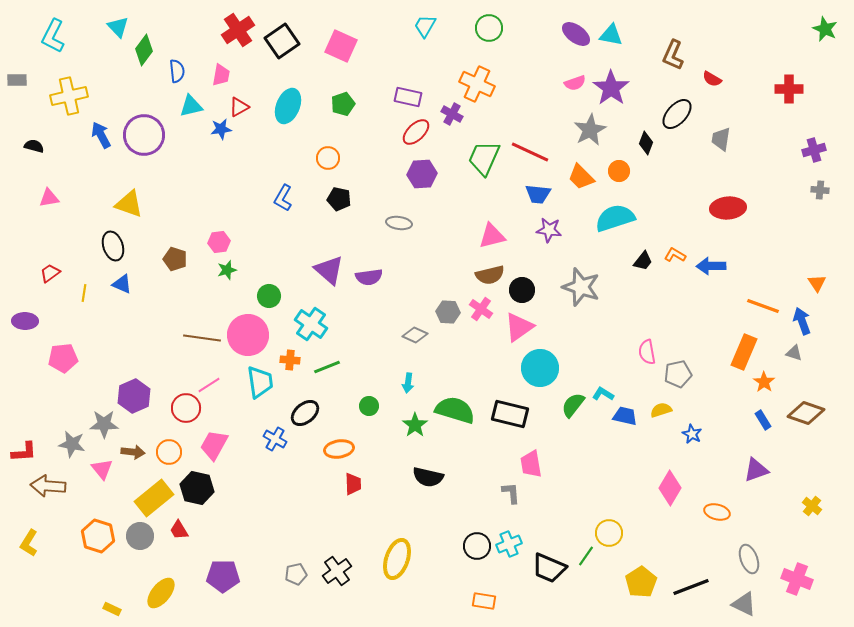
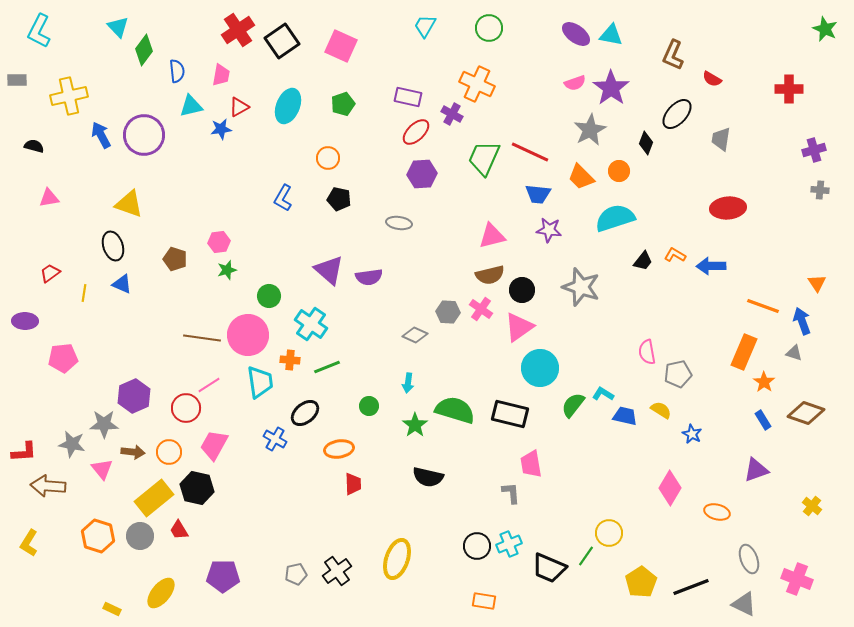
cyan L-shape at (53, 36): moved 14 px left, 5 px up
yellow semicircle at (661, 410): rotated 50 degrees clockwise
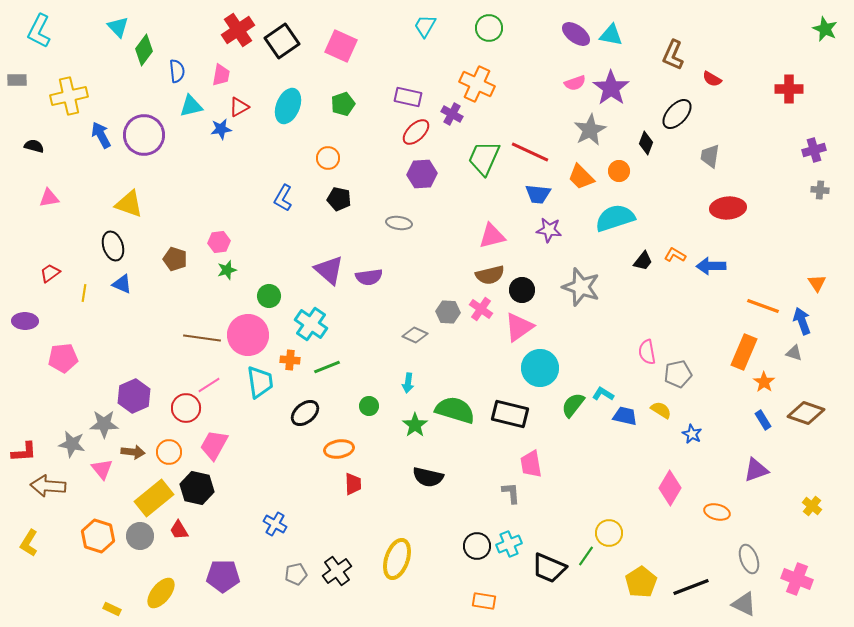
gray trapezoid at (721, 139): moved 11 px left, 17 px down
blue cross at (275, 439): moved 85 px down
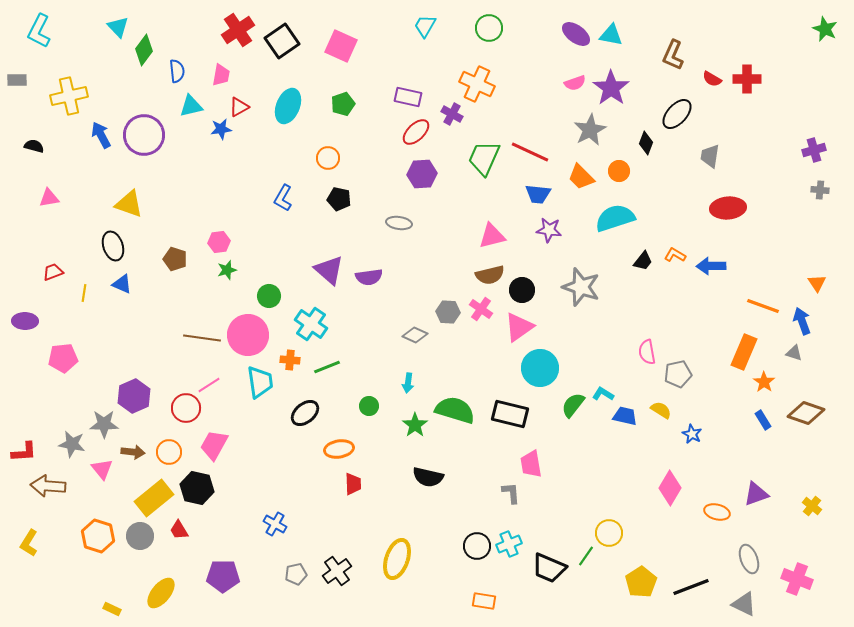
red cross at (789, 89): moved 42 px left, 10 px up
red trapezoid at (50, 273): moved 3 px right, 1 px up; rotated 15 degrees clockwise
purple triangle at (756, 470): moved 24 px down
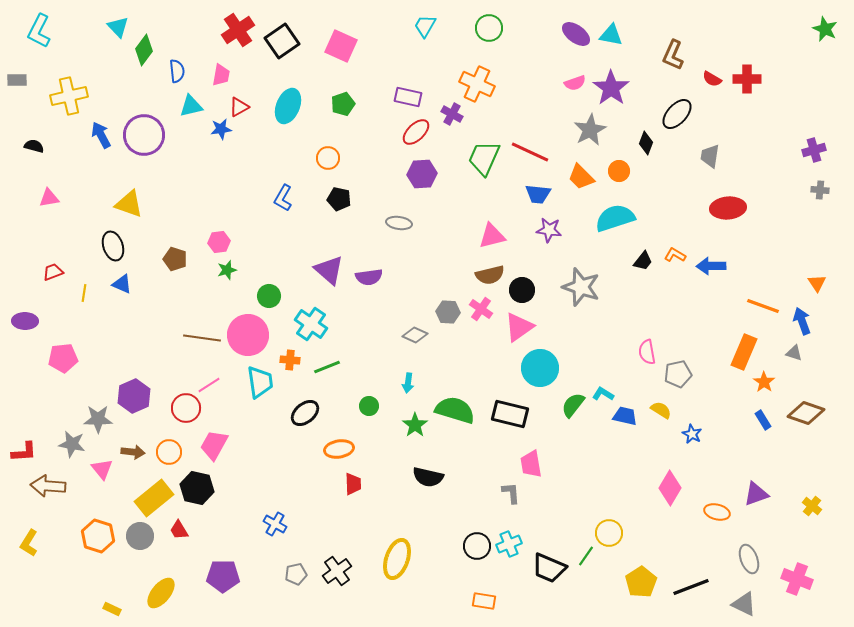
gray star at (104, 424): moved 6 px left, 5 px up
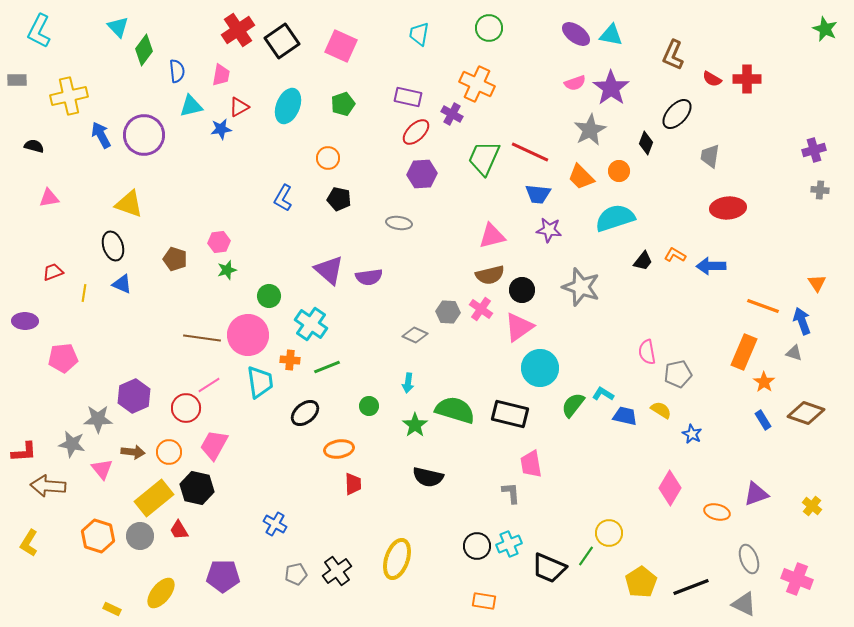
cyan trapezoid at (425, 26): moved 6 px left, 8 px down; rotated 20 degrees counterclockwise
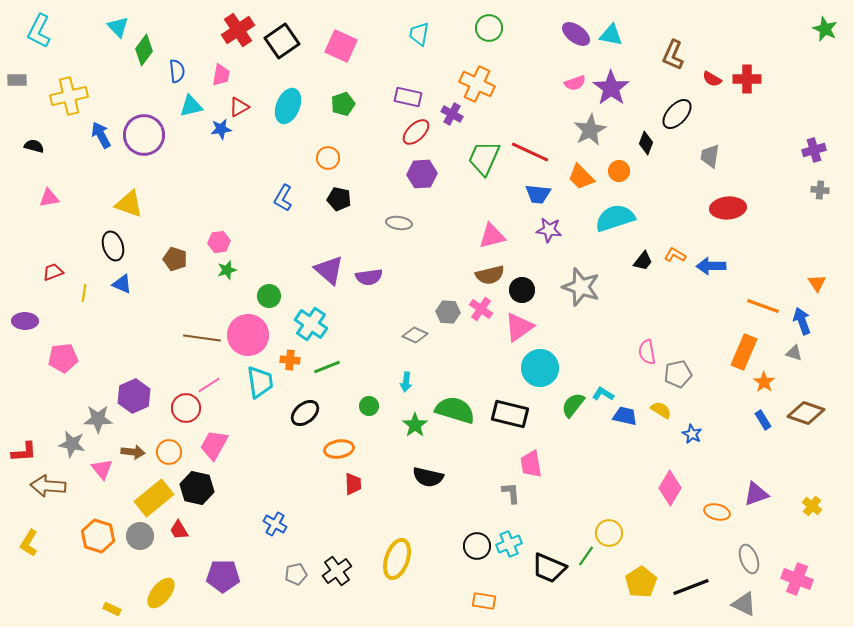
cyan arrow at (408, 383): moved 2 px left, 1 px up
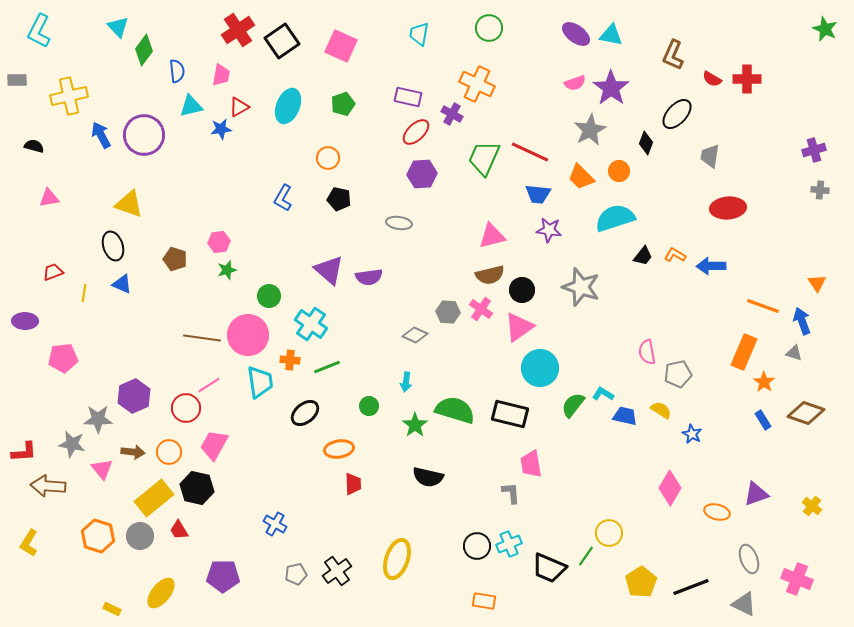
black trapezoid at (643, 261): moved 5 px up
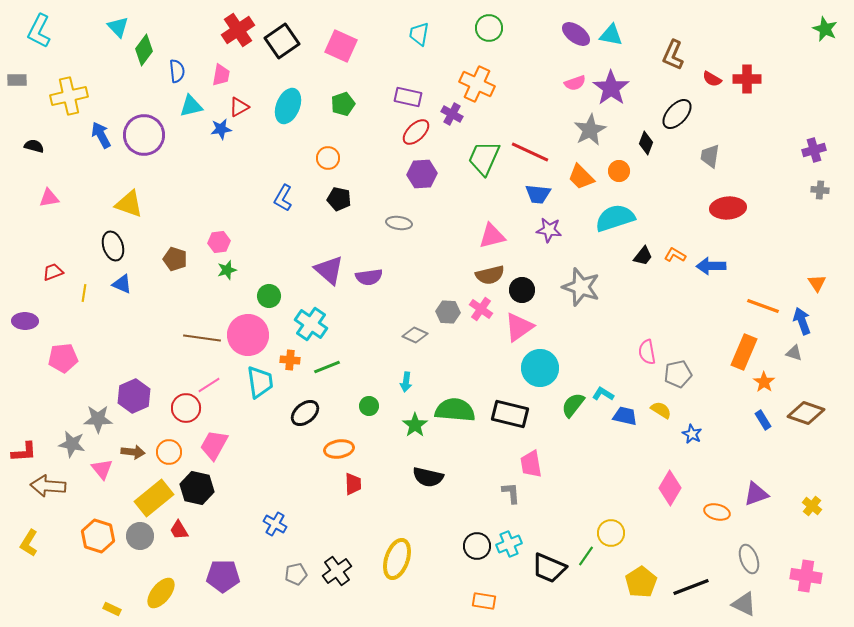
green semicircle at (455, 410): rotated 12 degrees counterclockwise
yellow circle at (609, 533): moved 2 px right
pink cross at (797, 579): moved 9 px right, 3 px up; rotated 12 degrees counterclockwise
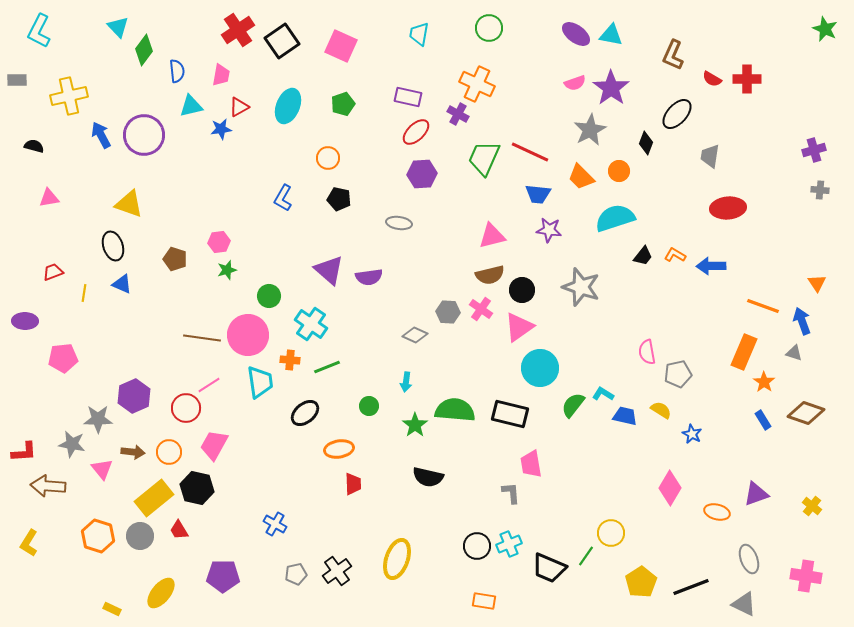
purple cross at (452, 114): moved 6 px right
